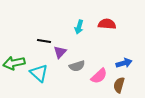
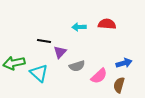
cyan arrow: rotated 72 degrees clockwise
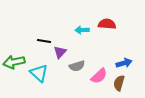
cyan arrow: moved 3 px right, 3 px down
green arrow: moved 1 px up
brown semicircle: moved 2 px up
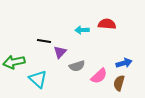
cyan triangle: moved 1 px left, 6 px down
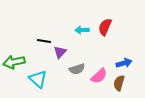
red semicircle: moved 2 px left, 3 px down; rotated 72 degrees counterclockwise
gray semicircle: moved 3 px down
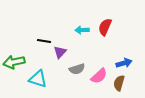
cyan triangle: rotated 24 degrees counterclockwise
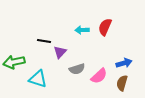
brown semicircle: moved 3 px right
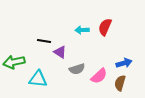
purple triangle: rotated 40 degrees counterclockwise
cyan triangle: rotated 12 degrees counterclockwise
brown semicircle: moved 2 px left
